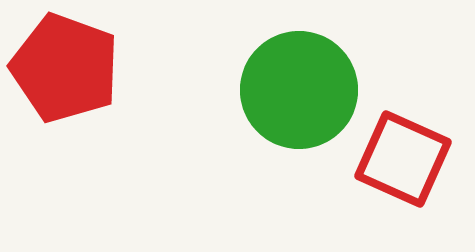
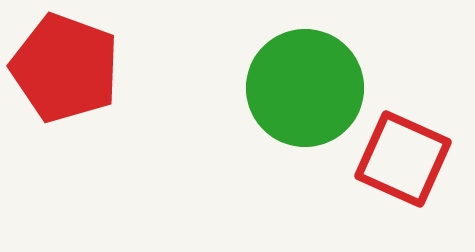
green circle: moved 6 px right, 2 px up
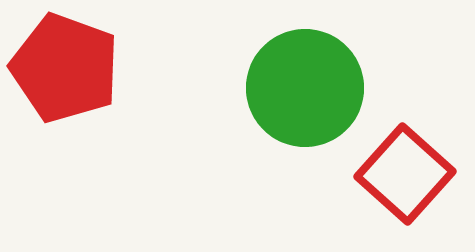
red square: moved 2 px right, 15 px down; rotated 18 degrees clockwise
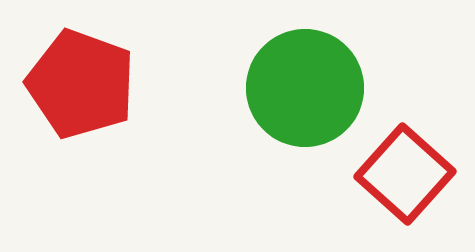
red pentagon: moved 16 px right, 16 px down
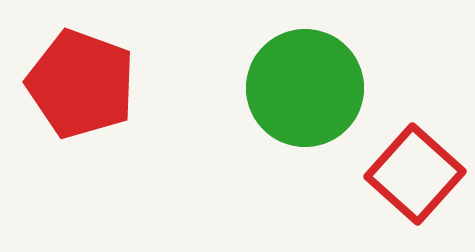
red square: moved 10 px right
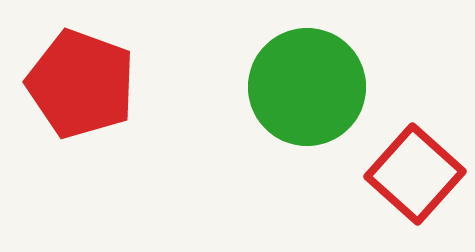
green circle: moved 2 px right, 1 px up
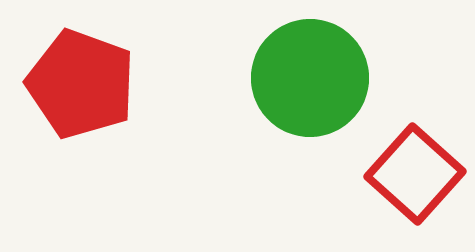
green circle: moved 3 px right, 9 px up
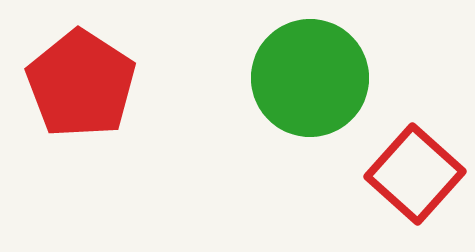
red pentagon: rotated 13 degrees clockwise
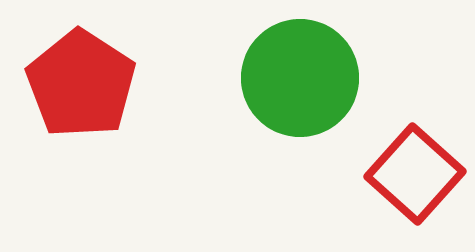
green circle: moved 10 px left
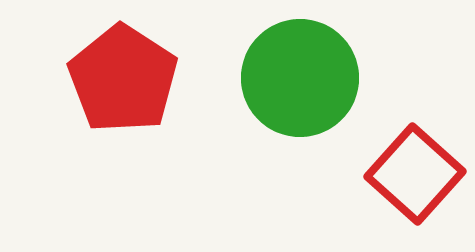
red pentagon: moved 42 px right, 5 px up
